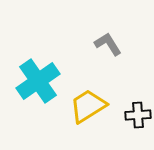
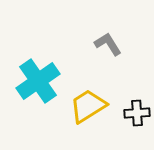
black cross: moved 1 px left, 2 px up
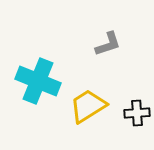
gray L-shape: rotated 104 degrees clockwise
cyan cross: rotated 33 degrees counterclockwise
